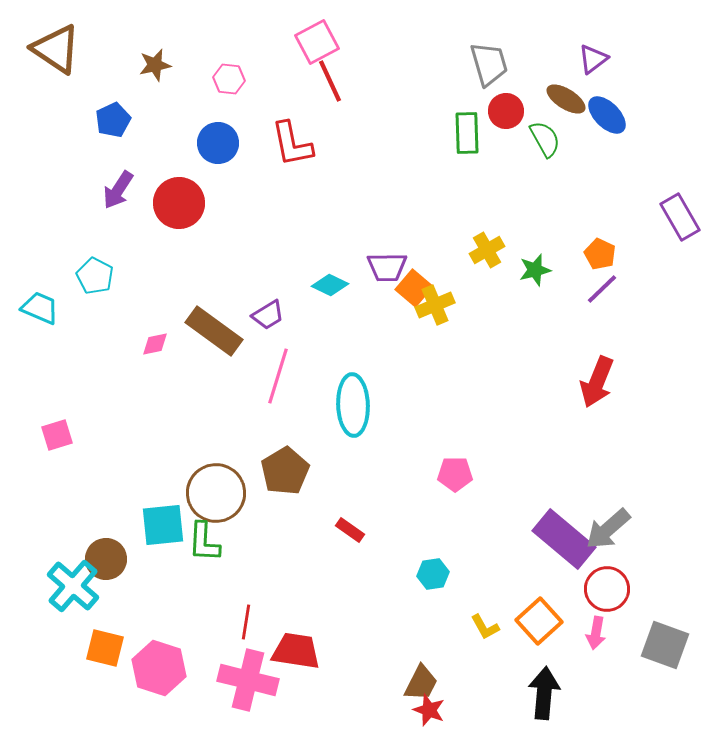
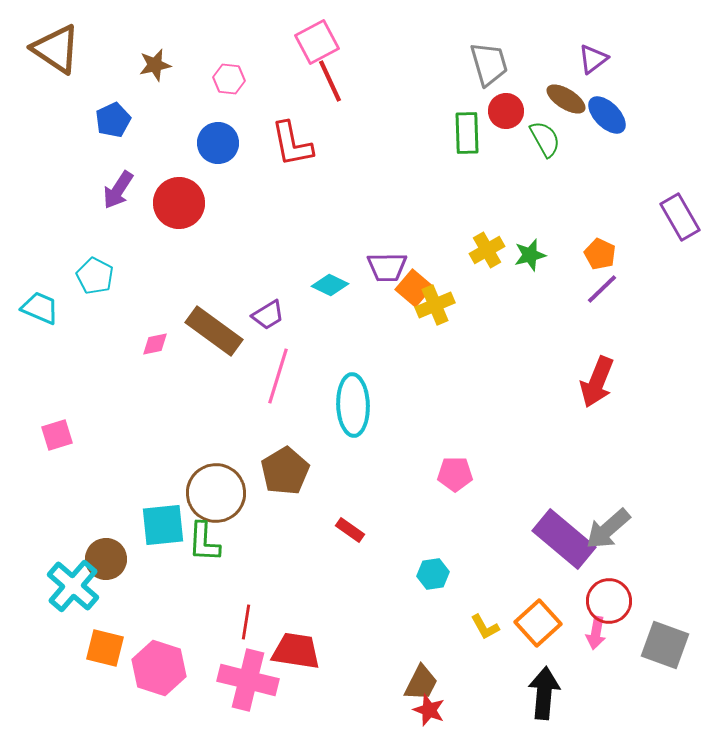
green star at (535, 270): moved 5 px left, 15 px up
red circle at (607, 589): moved 2 px right, 12 px down
orange square at (539, 621): moved 1 px left, 2 px down
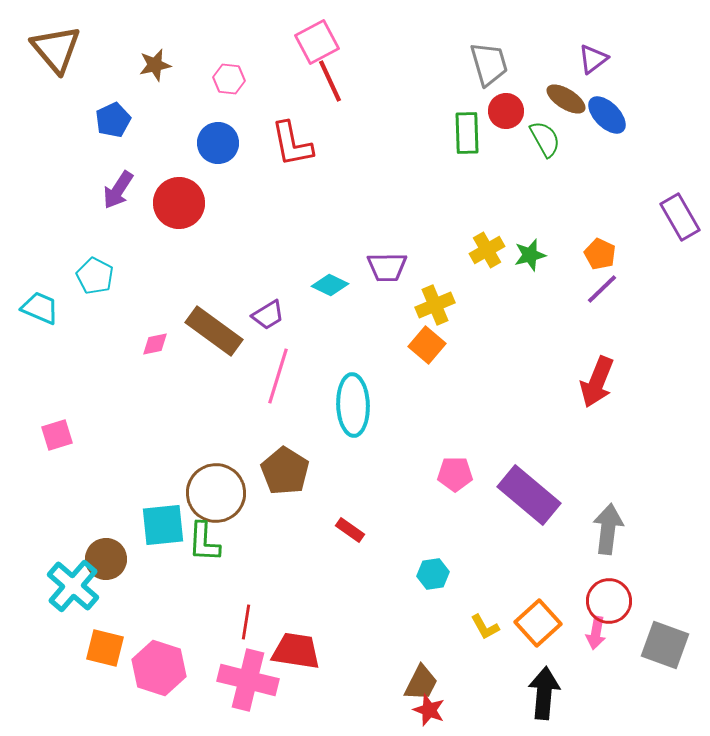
brown triangle at (56, 49): rotated 16 degrees clockwise
orange square at (414, 288): moved 13 px right, 57 px down
brown pentagon at (285, 471): rotated 9 degrees counterclockwise
gray arrow at (608, 529): rotated 138 degrees clockwise
purple rectangle at (564, 539): moved 35 px left, 44 px up
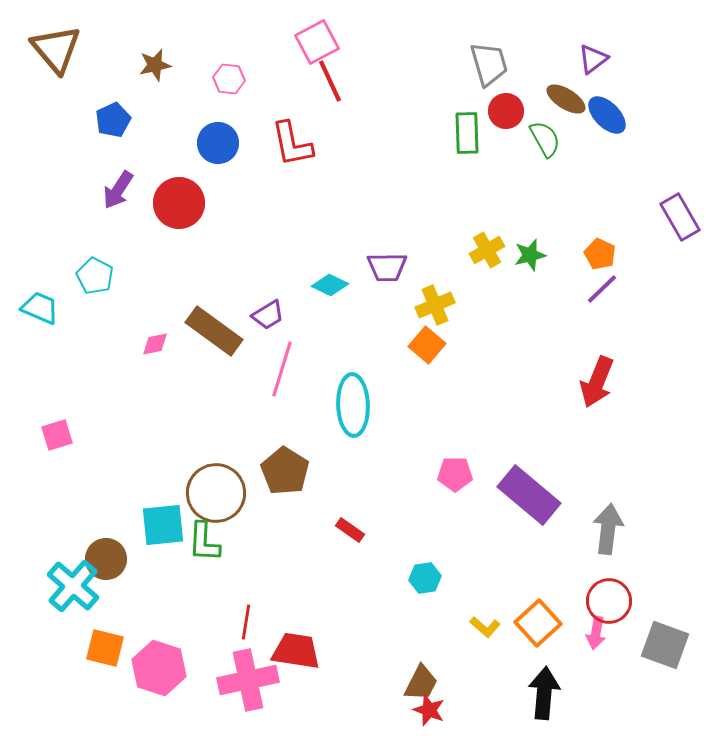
pink line at (278, 376): moved 4 px right, 7 px up
cyan hexagon at (433, 574): moved 8 px left, 4 px down
yellow L-shape at (485, 627): rotated 20 degrees counterclockwise
pink cross at (248, 680): rotated 26 degrees counterclockwise
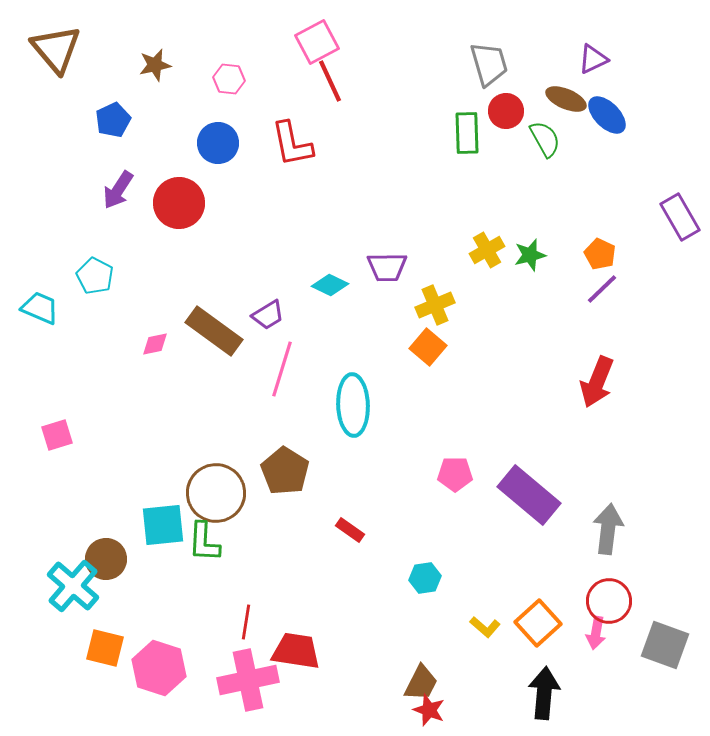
purple triangle at (593, 59): rotated 12 degrees clockwise
brown ellipse at (566, 99): rotated 9 degrees counterclockwise
orange square at (427, 345): moved 1 px right, 2 px down
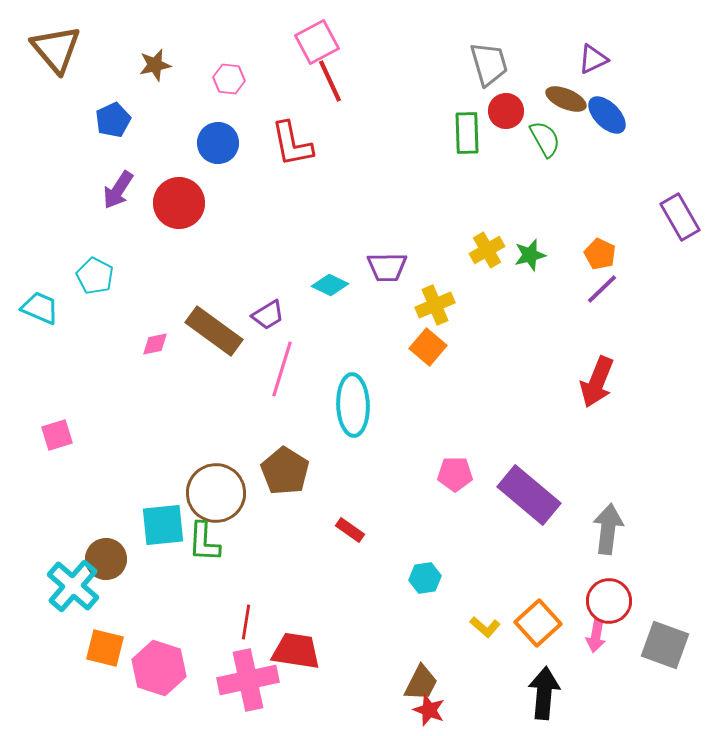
pink arrow at (596, 633): moved 3 px down
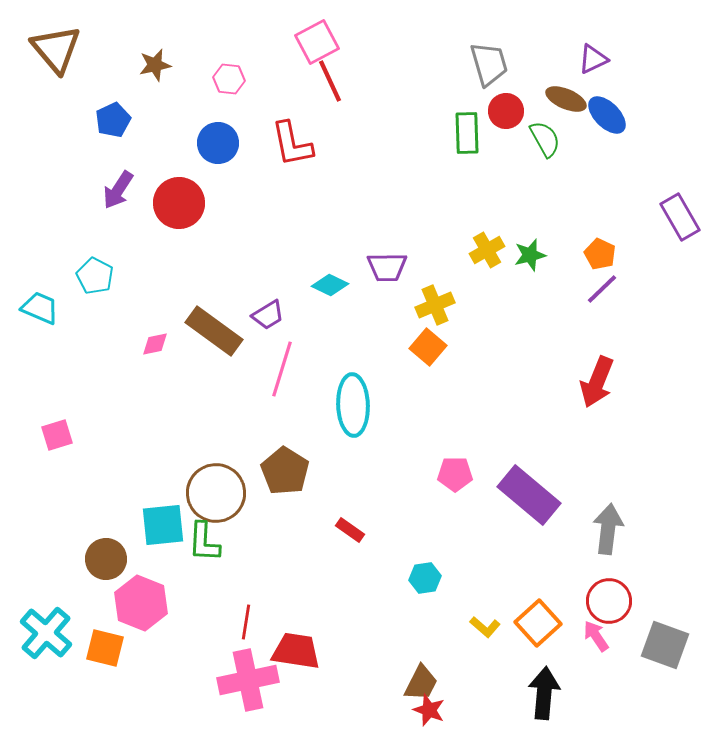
cyan cross at (73, 586): moved 27 px left, 47 px down
pink arrow at (596, 636): rotated 136 degrees clockwise
pink hexagon at (159, 668): moved 18 px left, 65 px up; rotated 4 degrees clockwise
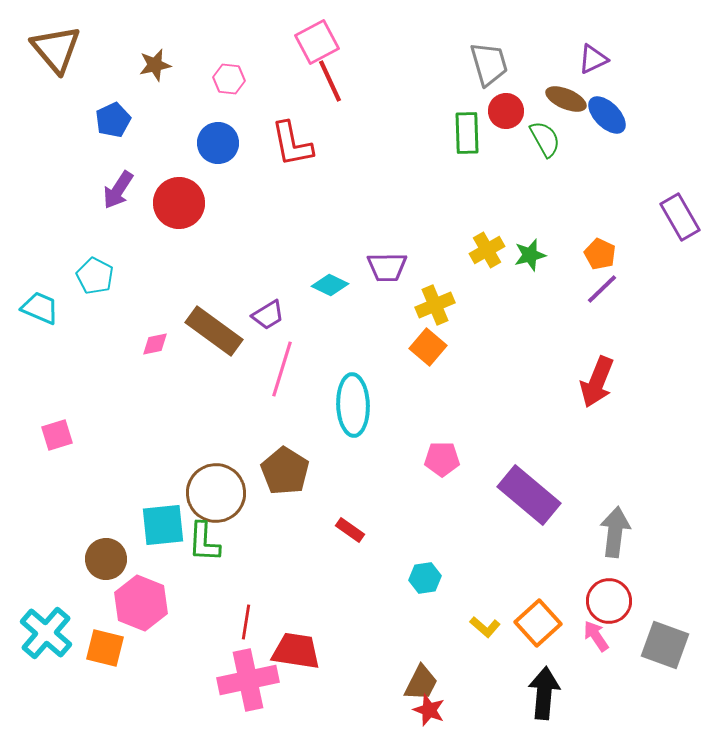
pink pentagon at (455, 474): moved 13 px left, 15 px up
gray arrow at (608, 529): moved 7 px right, 3 px down
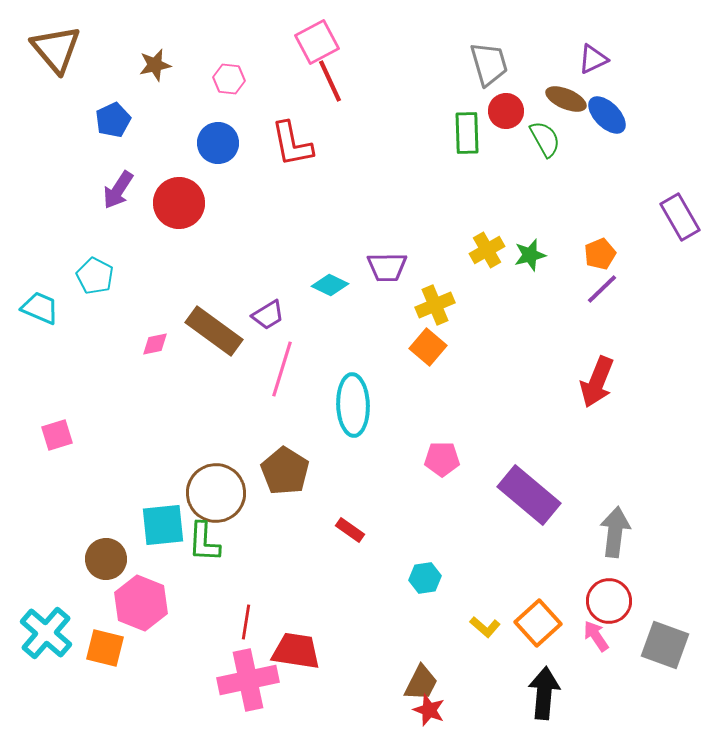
orange pentagon at (600, 254): rotated 24 degrees clockwise
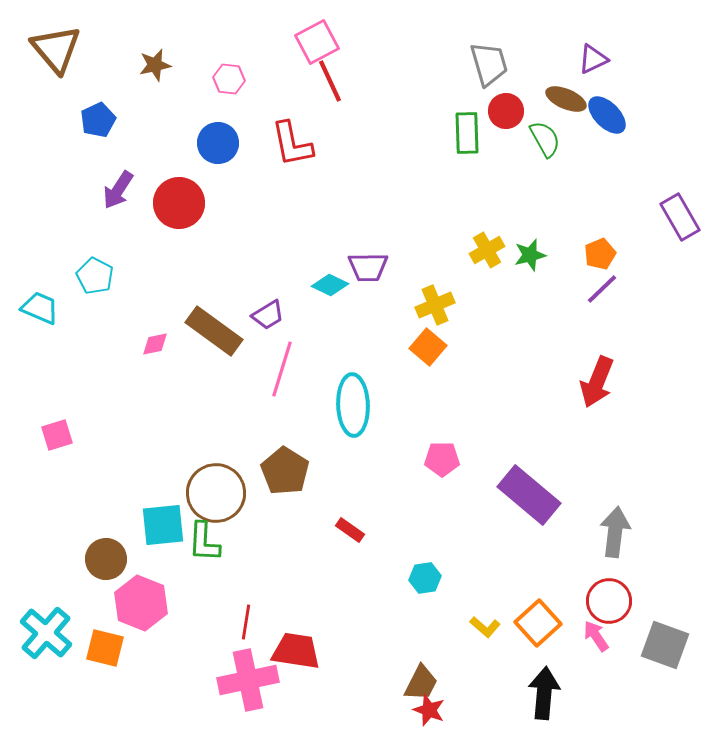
blue pentagon at (113, 120): moved 15 px left
purple trapezoid at (387, 267): moved 19 px left
